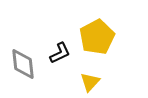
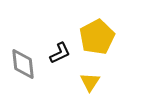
yellow triangle: rotated 10 degrees counterclockwise
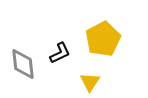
yellow pentagon: moved 6 px right, 2 px down
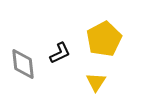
yellow pentagon: moved 1 px right
yellow triangle: moved 6 px right
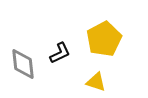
yellow triangle: rotated 45 degrees counterclockwise
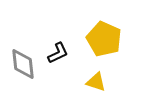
yellow pentagon: rotated 20 degrees counterclockwise
black L-shape: moved 2 px left
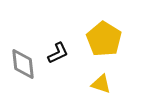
yellow pentagon: rotated 8 degrees clockwise
yellow triangle: moved 5 px right, 2 px down
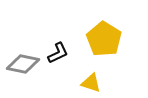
gray diamond: rotated 72 degrees counterclockwise
yellow triangle: moved 10 px left, 1 px up
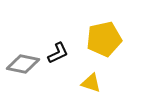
yellow pentagon: rotated 28 degrees clockwise
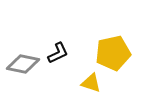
yellow pentagon: moved 9 px right, 14 px down
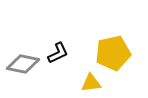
yellow triangle: rotated 25 degrees counterclockwise
